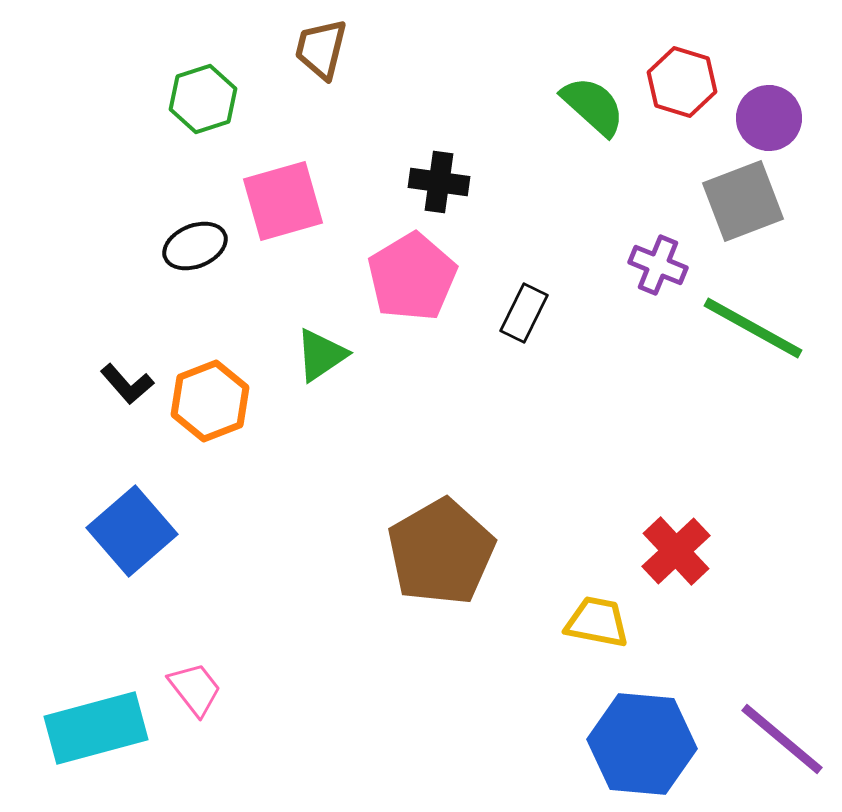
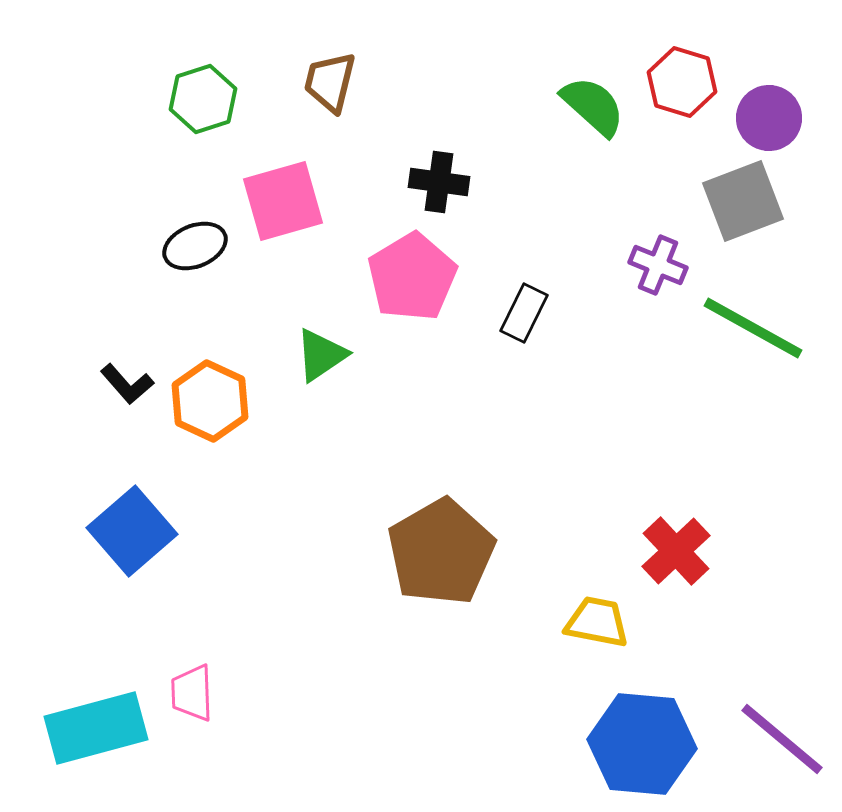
brown trapezoid: moved 9 px right, 33 px down
orange hexagon: rotated 14 degrees counterclockwise
pink trapezoid: moved 3 px left, 4 px down; rotated 144 degrees counterclockwise
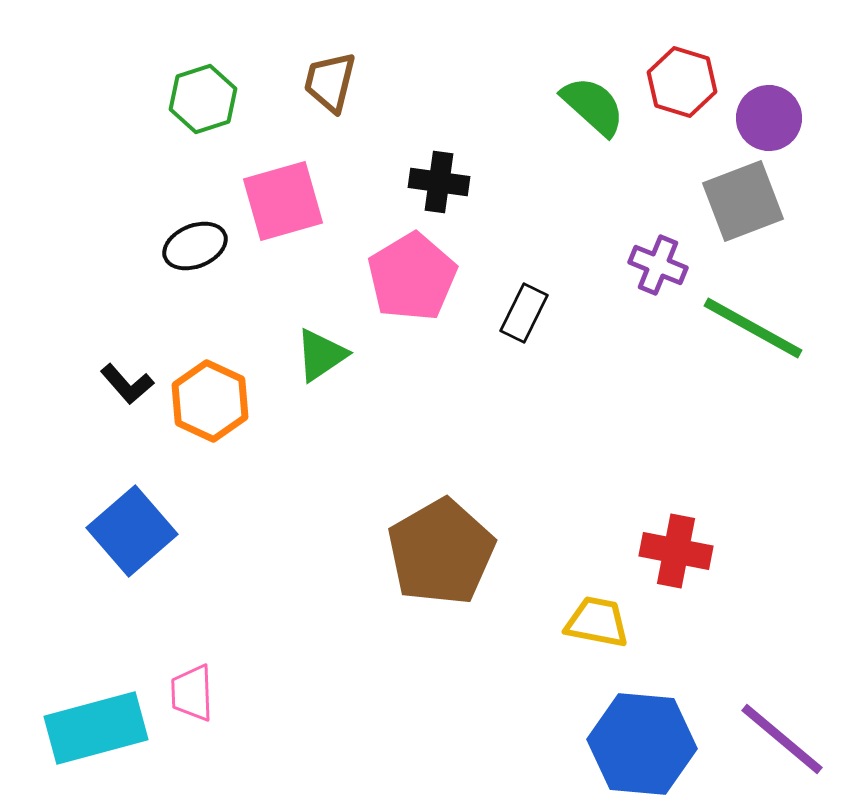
red cross: rotated 36 degrees counterclockwise
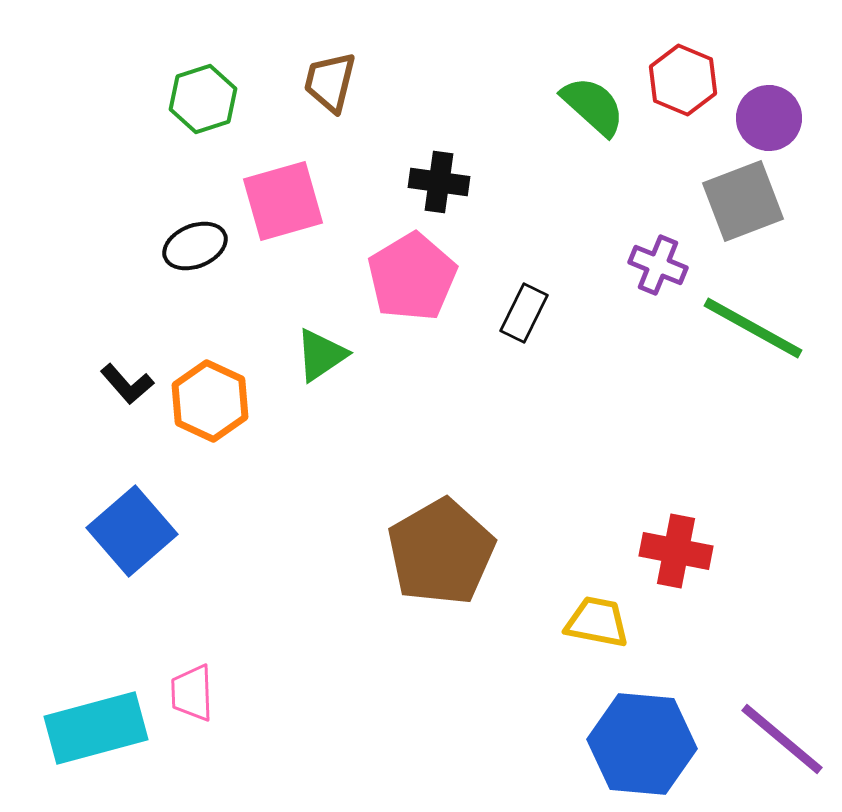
red hexagon: moved 1 px right, 2 px up; rotated 6 degrees clockwise
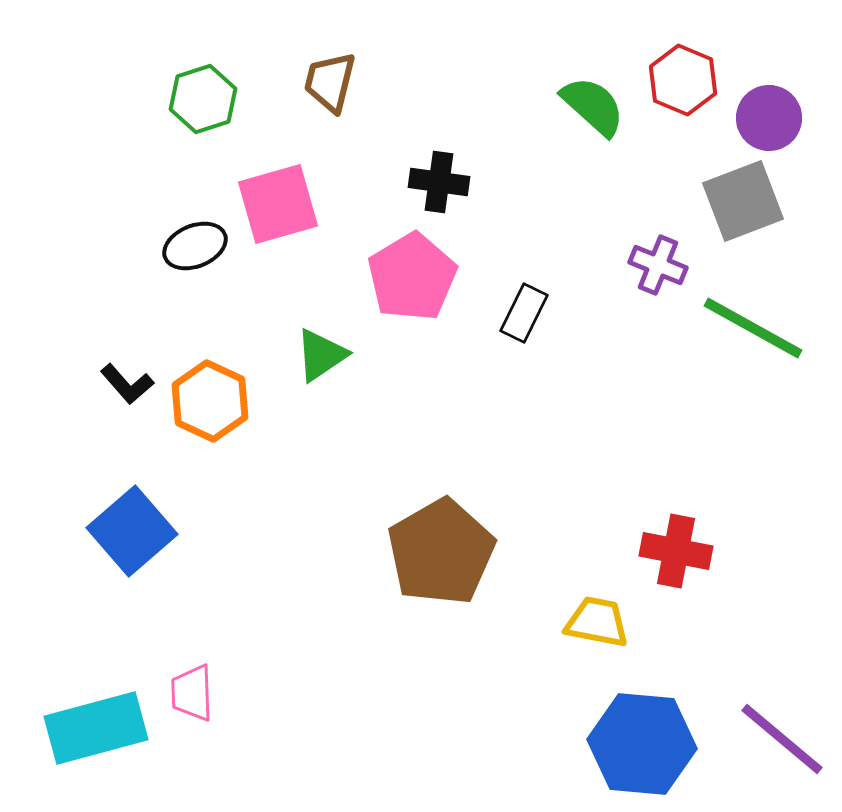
pink square: moved 5 px left, 3 px down
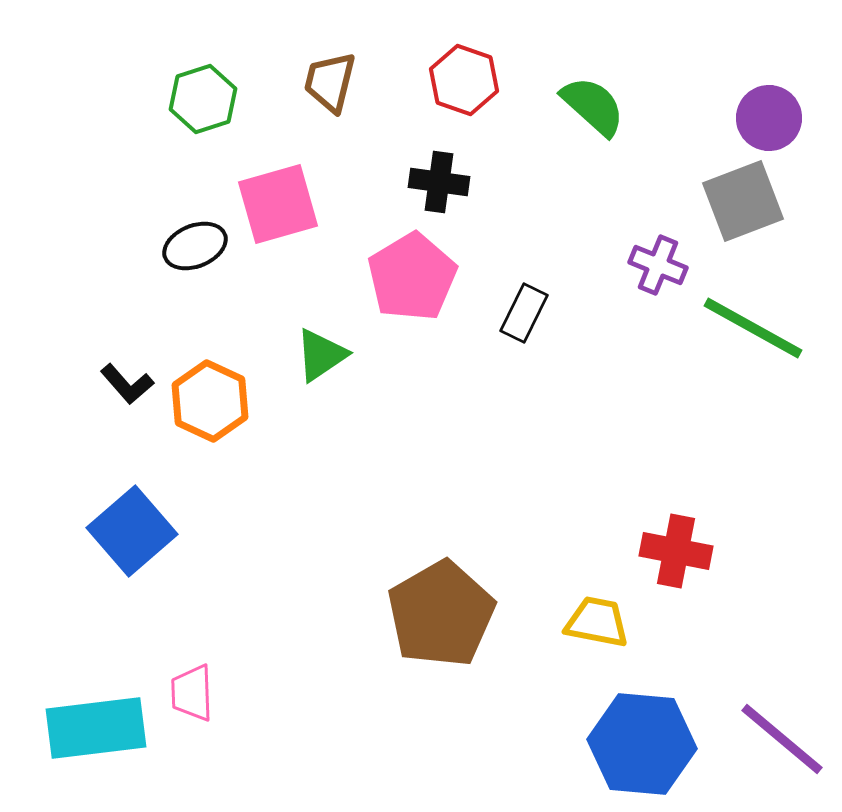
red hexagon: moved 219 px left; rotated 4 degrees counterclockwise
brown pentagon: moved 62 px down
cyan rectangle: rotated 8 degrees clockwise
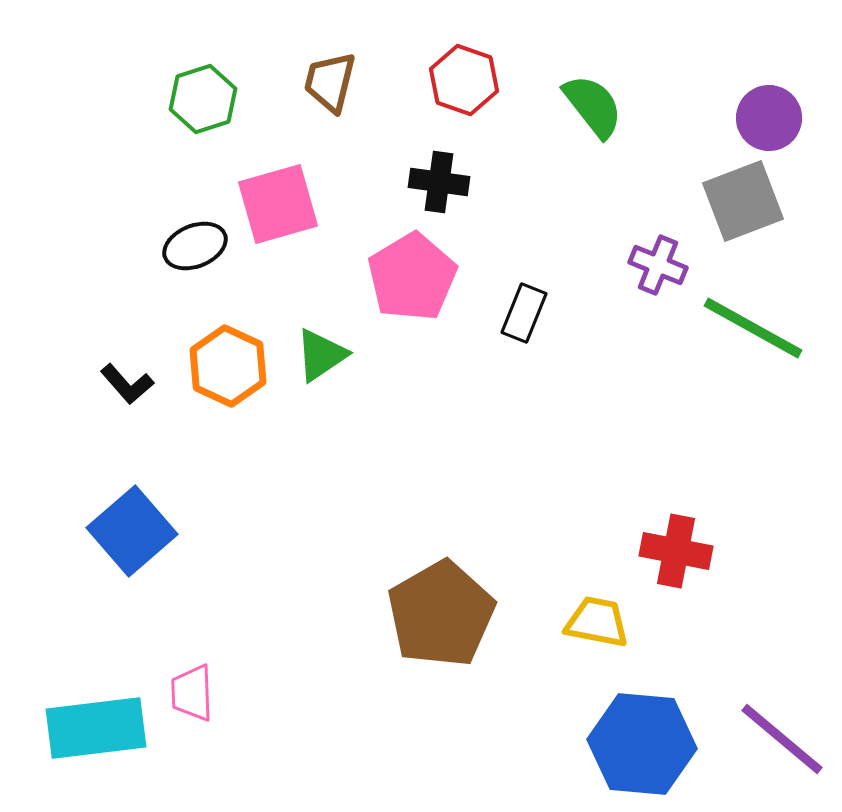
green semicircle: rotated 10 degrees clockwise
black rectangle: rotated 4 degrees counterclockwise
orange hexagon: moved 18 px right, 35 px up
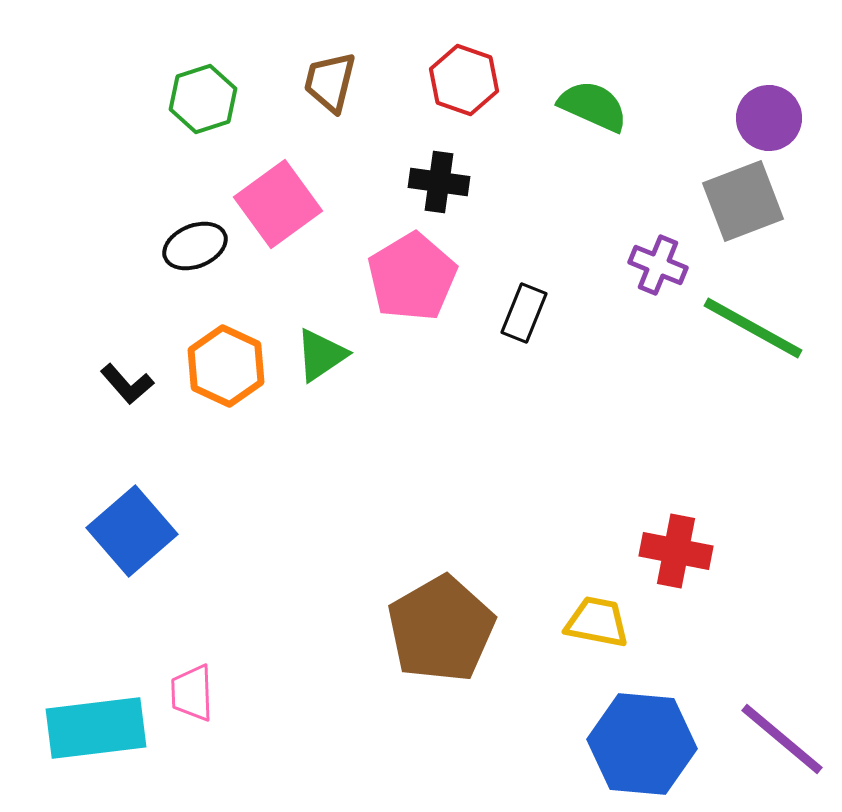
green semicircle: rotated 28 degrees counterclockwise
pink square: rotated 20 degrees counterclockwise
orange hexagon: moved 2 px left
brown pentagon: moved 15 px down
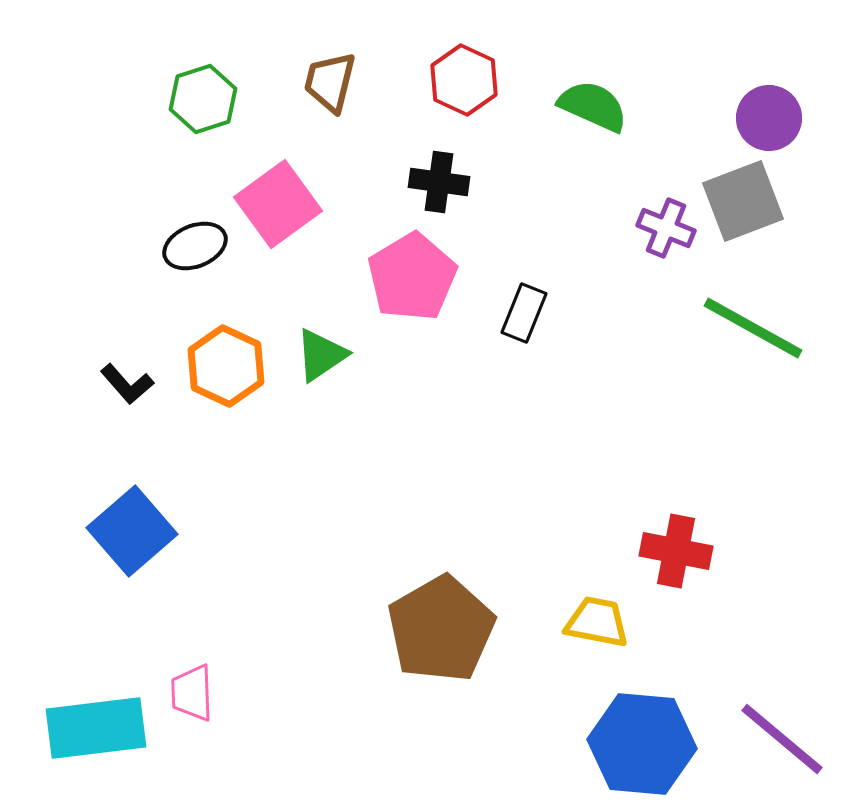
red hexagon: rotated 6 degrees clockwise
purple cross: moved 8 px right, 37 px up
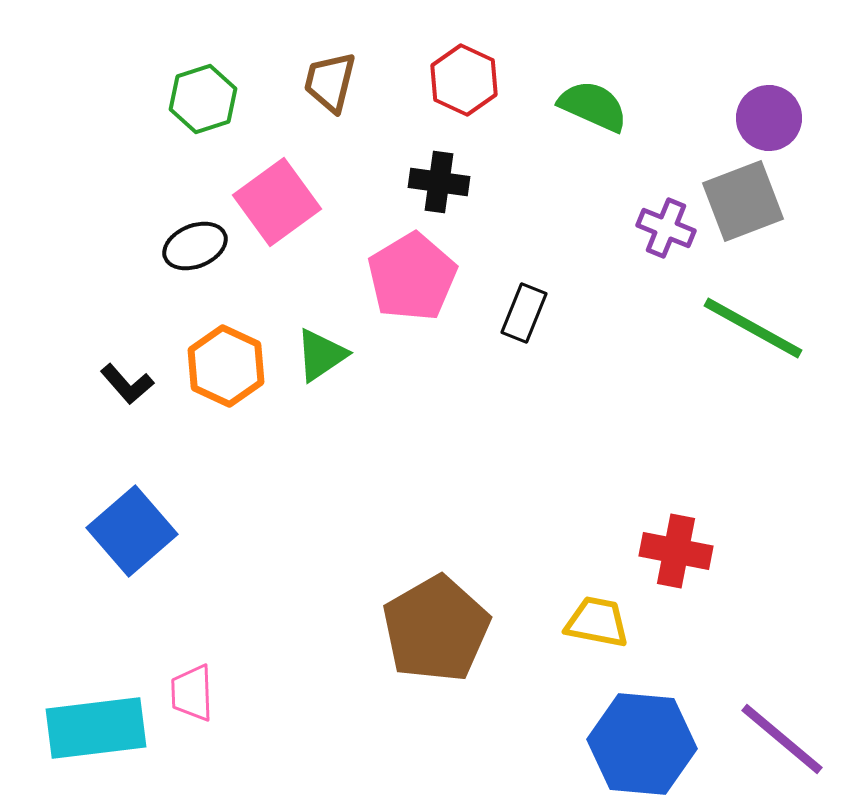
pink square: moved 1 px left, 2 px up
brown pentagon: moved 5 px left
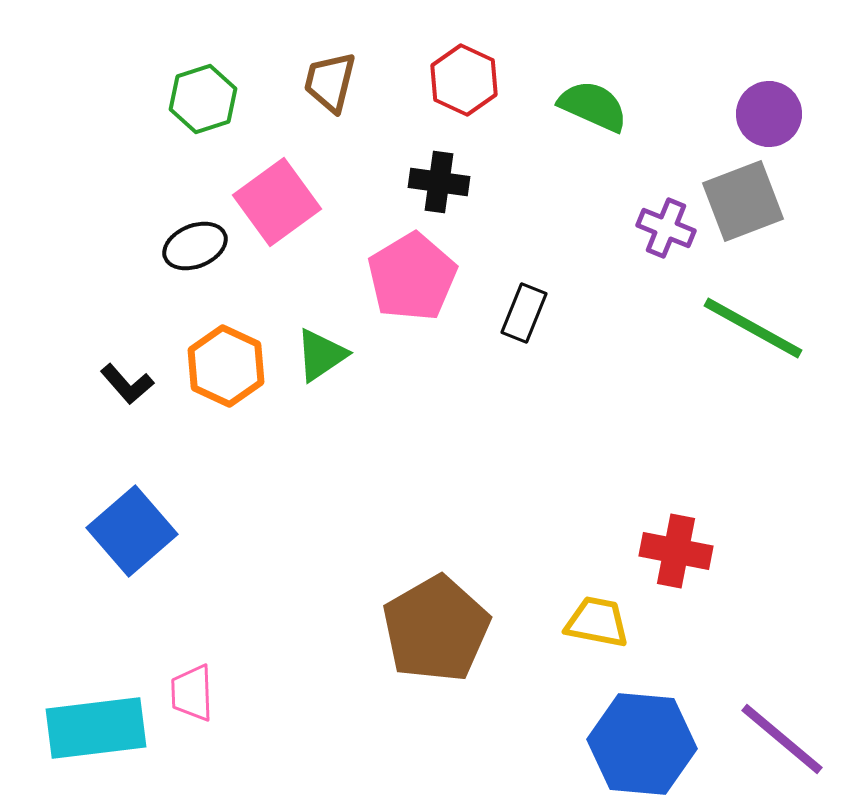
purple circle: moved 4 px up
